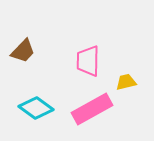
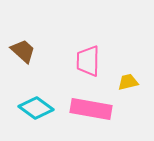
brown trapezoid: rotated 92 degrees counterclockwise
yellow trapezoid: moved 2 px right
pink rectangle: moved 1 px left; rotated 39 degrees clockwise
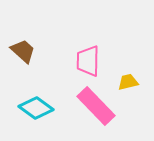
pink rectangle: moved 5 px right, 3 px up; rotated 36 degrees clockwise
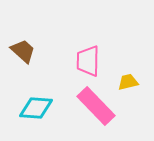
cyan diamond: rotated 32 degrees counterclockwise
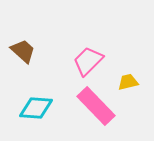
pink trapezoid: rotated 44 degrees clockwise
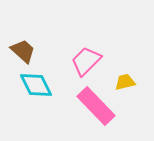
pink trapezoid: moved 2 px left
yellow trapezoid: moved 3 px left
cyan diamond: moved 23 px up; rotated 60 degrees clockwise
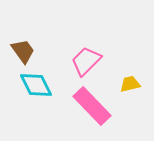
brown trapezoid: rotated 12 degrees clockwise
yellow trapezoid: moved 5 px right, 2 px down
pink rectangle: moved 4 px left
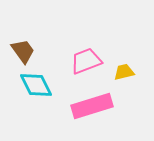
pink trapezoid: rotated 24 degrees clockwise
yellow trapezoid: moved 6 px left, 12 px up
pink rectangle: rotated 63 degrees counterclockwise
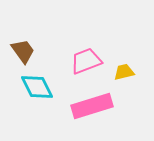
cyan diamond: moved 1 px right, 2 px down
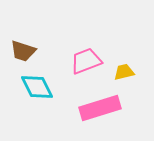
brown trapezoid: rotated 144 degrees clockwise
pink rectangle: moved 8 px right, 2 px down
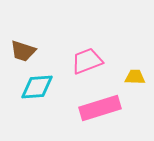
pink trapezoid: moved 1 px right
yellow trapezoid: moved 11 px right, 5 px down; rotated 15 degrees clockwise
cyan diamond: rotated 68 degrees counterclockwise
